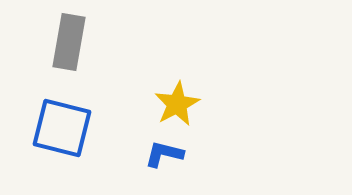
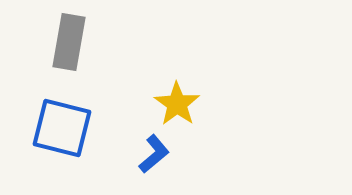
yellow star: rotated 9 degrees counterclockwise
blue L-shape: moved 10 px left; rotated 126 degrees clockwise
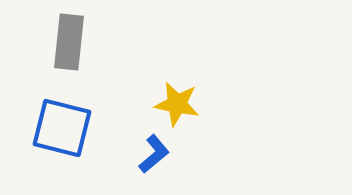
gray rectangle: rotated 4 degrees counterclockwise
yellow star: rotated 24 degrees counterclockwise
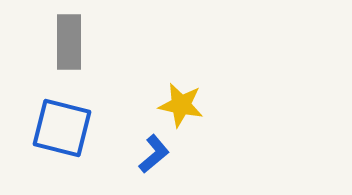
gray rectangle: rotated 6 degrees counterclockwise
yellow star: moved 4 px right, 1 px down
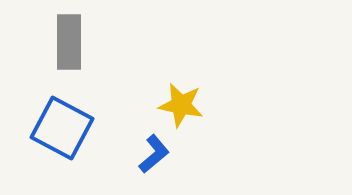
blue square: rotated 14 degrees clockwise
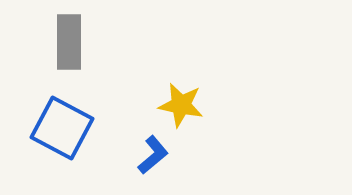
blue L-shape: moved 1 px left, 1 px down
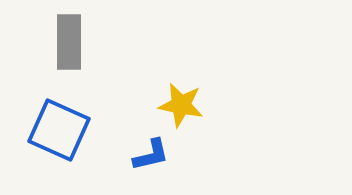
blue square: moved 3 px left, 2 px down; rotated 4 degrees counterclockwise
blue L-shape: moved 2 px left; rotated 27 degrees clockwise
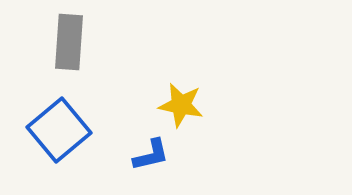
gray rectangle: rotated 4 degrees clockwise
blue square: rotated 26 degrees clockwise
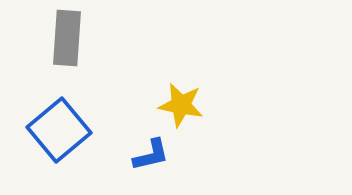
gray rectangle: moved 2 px left, 4 px up
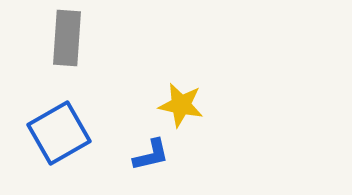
blue square: moved 3 px down; rotated 10 degrees clockwise
